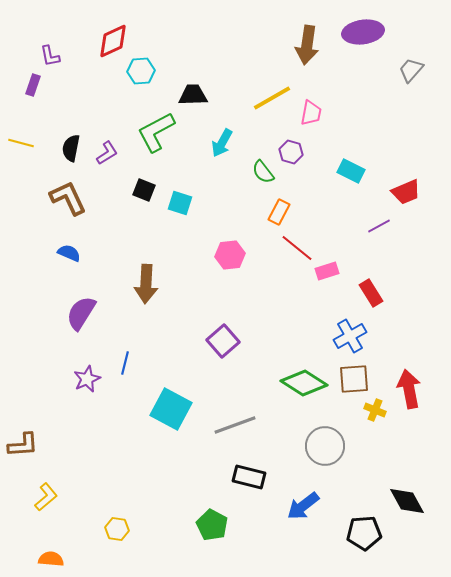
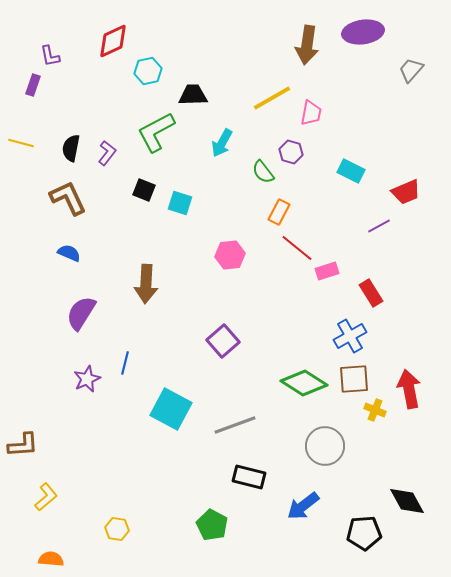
cyan hexagon at (141, 71): moved 7 px right; rotated 8 degrees counterclockwise
purple L-shape at (107, 153): rotated 20 degrees counterclockwise
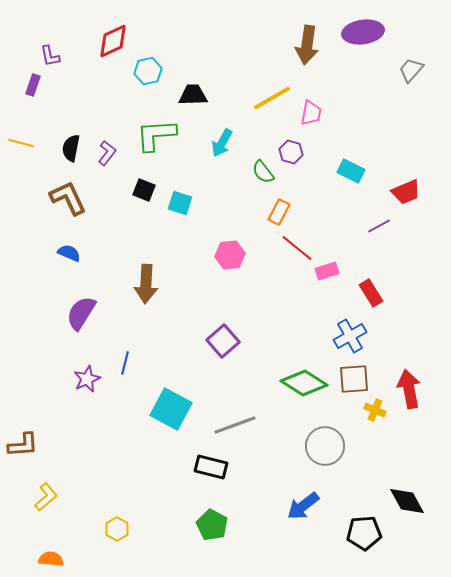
green L-shape at (156, 132): moved 3 px down; rotated 24 degrees clockwise
black rectangle at (249, 477): moved 38 px left, 10 px up
yellow hexagon at (117, 529): rotated 20 degrees clockwise
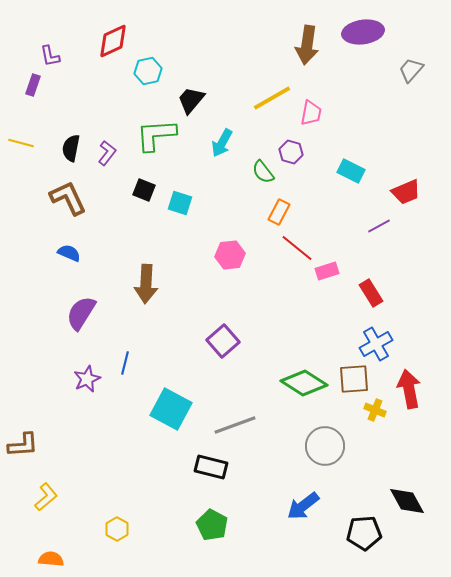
black trapezoid at (193, 95): moved 2 px left, 5 px down; rotated 48 degrees counterclockwise
blue cross at (350, 336): moved 26 px right, 8 px down
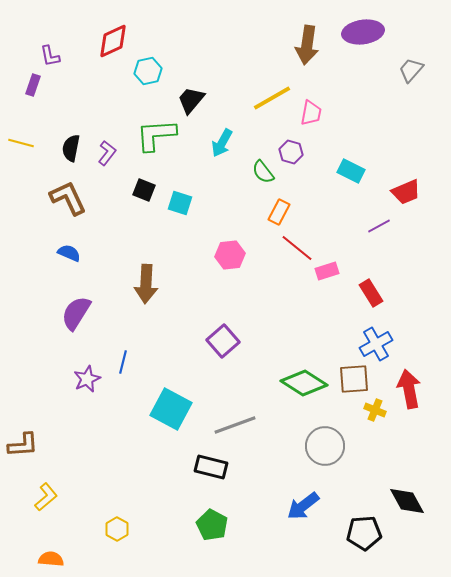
purple semicircle at (81, 313): moved 5 px left
blue line at (125, 363): moved 2 px left, 1 px up
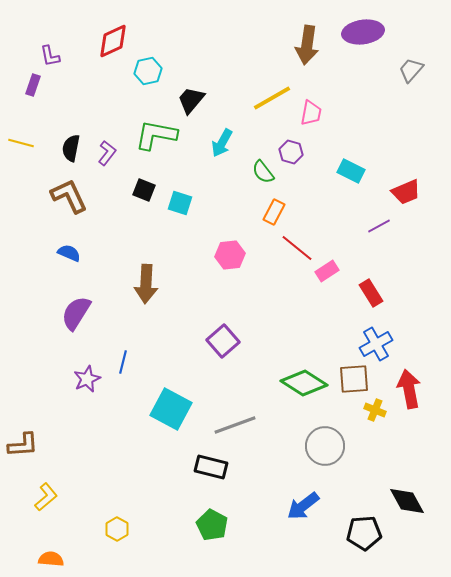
green L-shape at (156, 135): rotated 15 degrees clockwise
brown L-shape at (68, 198): moved 1 px right, 2 px up
orange rectangle at (279, 212): moved 5 px left
pink rectangle at (327, 271): rotated 15 degrees counterclockwise
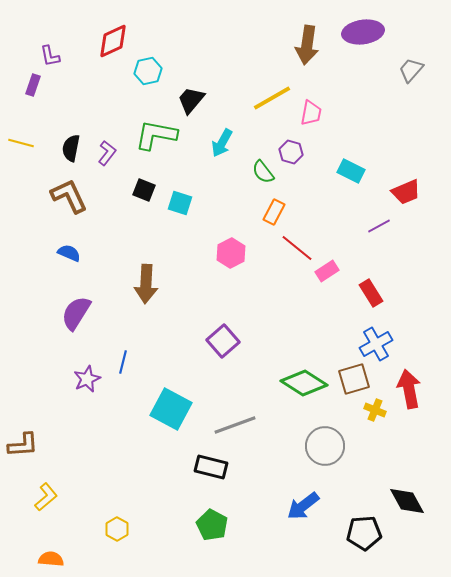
pink hexagon at (230, 255): moved 1 px right, 2 px up; rotated 20 degrees counterclockwise
brown square at (354, 379): rotated 12 degrees counterclockwise
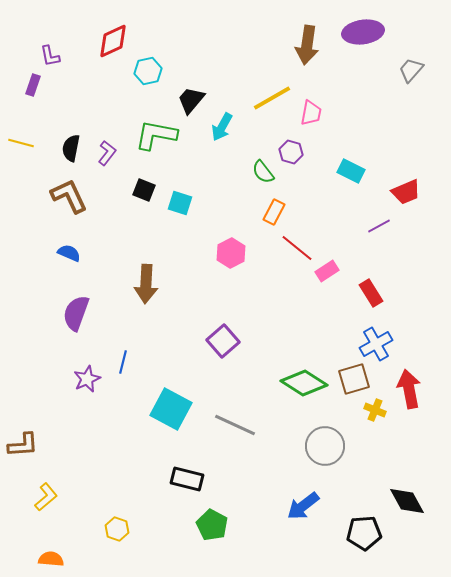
cyan arrow at (222, 143): moved 16 px up
purple semicircle at (76, 313): rotated 12 degrees counterclockwise
gray line at (235, 425): rotated 45 degrees clockwise
black rectangle at (211, 467): moved 24 px left, 12 px down
yellow hexagon at (117, 529): rotated 10 degrees counterclockwise
